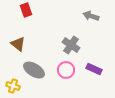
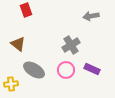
gray arrow: rotated 28 degrees counterclockwise
gray cross: rotated 24 degrees clockwise
purple rectangle: moved 2 px left
yellow cross: moved 2 px left, 2 px up; rotated 24 degrees counterclockwise
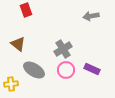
gray cross: moved 8 px left, 4 px down
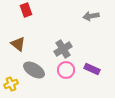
yellow cross: rotated 16 degrees counterclockwise
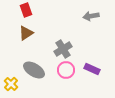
brown triangle: moved 8 px right, 11 px up; rotated 49 degrees clockwise
yellow cross: rotated 24 degrees counterclockwise
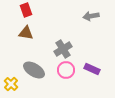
brown triangle: rotated 42 degrees clockwise
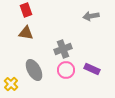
gray cross: rotated 12 degrees clockwise
gray ellipse: rotated 30 degrees clockwise
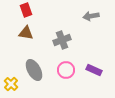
gray cross: moved 1 px left, 9 px up
purple rectangle: moved 2 px right, 1 px down
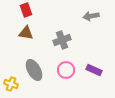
yellow cross: rotated 24 degrees counterclockwise
